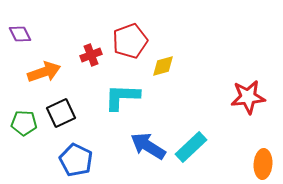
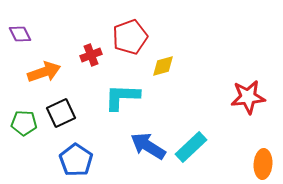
red pentagon: moved 4 px up
blue pentagon: rotated 8 degrees clockwise
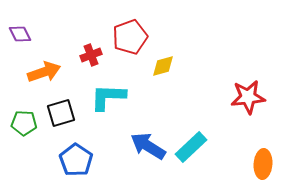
cyan L-shape: moved 14 px left
black square: rotated 8 degrees clockwise
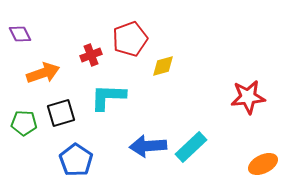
red pentagon: moved 2 px down
orange arrow: moved 1 px left, 1 px down
blue arrow: rotated 36 degrees counterclockwise
orange ellipse: rotated 60 degrees clockwise
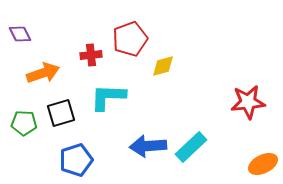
red cross: rotated 15 degrees clockwise
red star: moved 5 px down
blue pentagon: rotated 20 degrees clockwise
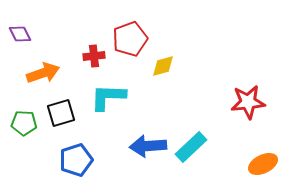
red cross: moved 3 px right, 1 px down
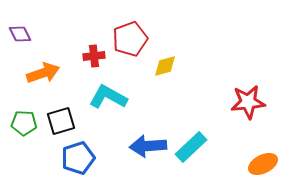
yellow diamond: moved 2 px right
cyan L-shape: rotated 27 degrees clockwise
black square: moved 8 px down
blue pentagon: moved 2 px right, 2 px up
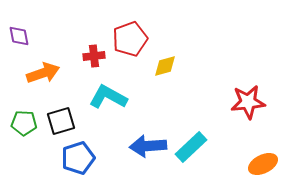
purple diamond: moved 1 px left, 2 px down; rotated 15 degrees clockwise
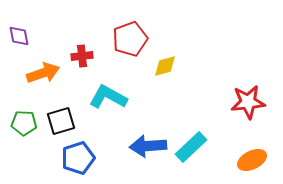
red cross: moved 12 px left
orange ellipse: moved 11 px left, 4 px up
